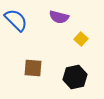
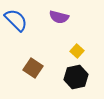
yellow square: moved 4 px left, 12 px down
brown square: rotated 30 degrees clockwise
black hexagon: moved 1 px right
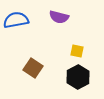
blue semicircle: rotated 55 degrees counterclockwise
yellow square: rotated 32 degrees counterclockwise
black hexagon: moved 2 px right; rotated 15 degrees counterclockwise
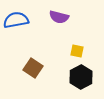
black hexagon: moved 3 px right
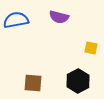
yellow square: moved 14 px right, 3 px up
brown square: moved 15 px down; rotated 30 degrees counterclockwise
black hexagon: moved 3 px left, 4 px down
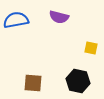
black hexagon: rotated 20 degrees counterclockwise
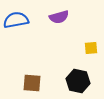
purple semicircle: rotated 30 degrees counterclockwise
yellow square: rotated 16 degrees counterclockwise
brown square: moved 1 px left
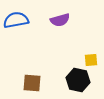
purple semicircle: moved 1 px right, 3 px down
yellow square: moved 12 px down
black hexagon: moved 1 px up
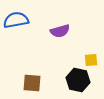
purple semicircle: moved 11 px down
